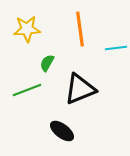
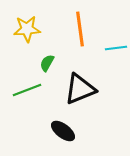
black ellipse: moved 1 px right
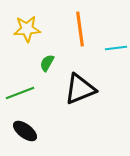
green line: moved 7 px left, 3 px down
black ellipse: moved 38 px left
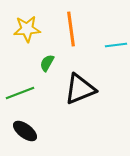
orange line: moved 9 px left
cyan line: moved 3 px up
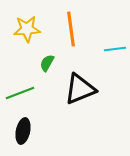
cyan line: moved 1 px left, 4 px down
black ellipse: moved 2 px left; rotated 65 degrees clockwise
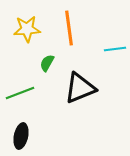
orange line: moved 2 px left, 1 px up
black triangle: moved 1 px up
black ellipse: moved 2 px left, 5 px down
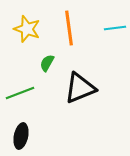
yellow star: rotated 24 degrees clockwise
cyan line: moved 21 px up
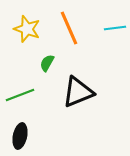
orange line: rotated 16 degrees counterclockwise
black triangle: moved 2 px left, 4 px down
green line: moved 2 px down
black ellipse: moved 1 px left
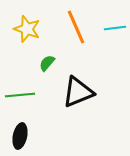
orange line: moved 7 px right, 1 px up
green semicircle: rotated 12 degrees clockwise
green line: rotated 16 degrees clockwise
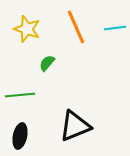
black triangle: moved 3 px left, 34 px down
